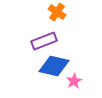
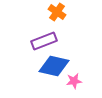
pink star: rotated 21 degrees clockwise
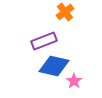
orange cross: moved 8 px right; rotated 18 degrees clockwise
pink star: rotated 28 degrees counterclockwise
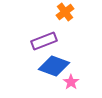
blue diamond: rotated 8 degrees clockwise
pink star: moved 3 px left, 1 px down
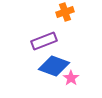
orange cross: rotated 18 degrees clockwise
pink star: moved 4 px up
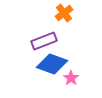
orange cross: moved 1 px left, 1 px down; rotated 18 degrees counterclockwise
blue diamond: moved 2 px left, 2 px up
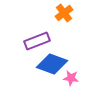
purple rectangle: moved 7 px left
pink star: rotated 28 degrees counterclockwise
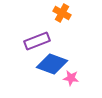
orange cross: moved 2 px left; rotated 24 degrees counterclockwise
